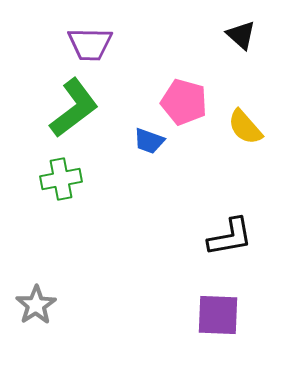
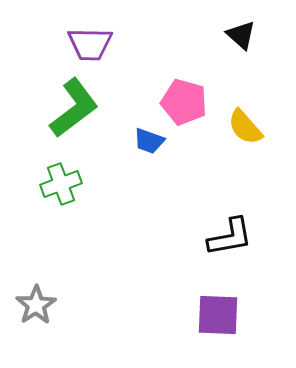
green cross: moved 5 px down; rotated 9 degrees counterclockwise
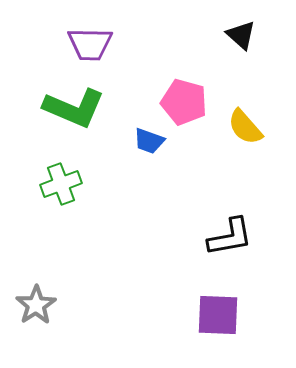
green L-shape: rotated 60 degrees clockwise
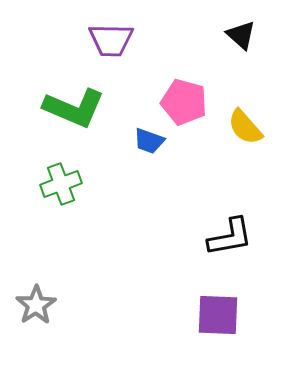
purple trapezoid: moved 21 px right, 4 px up
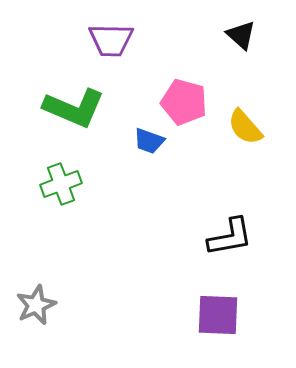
gray star: rotated 9 degrees clockwise
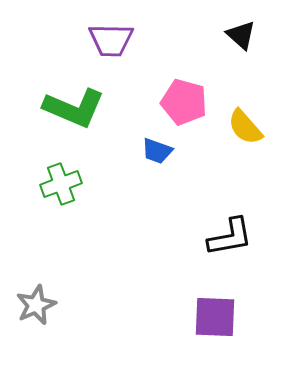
blue trapezoid: moved 8 px right, 10 px down
purple square: moved 3 px left, 2 px down
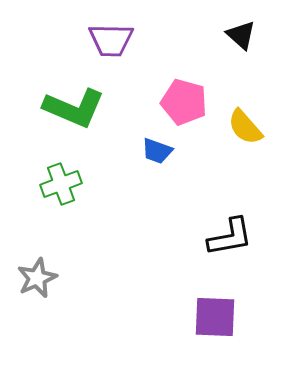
gray star: moved 1 px right, 27 px up
